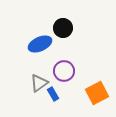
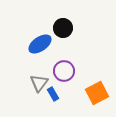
blue ellipse: rotated 10 degrees counterclockwise
gray triangle: rotated 18 degrees counterclockwise
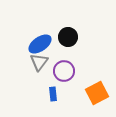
black circle: moved 5 px right, 9 px down
gray triangle: moved 21 px up
blue rectangle: rotated 24 degrees clockwise
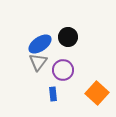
gray triangle: moved 1 px left
purple circle: moved 1 px left, 1 px up
orange square: rotated 20 degrees counterclockwise
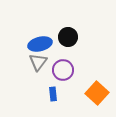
blue ellipse: rotated 20 degrees clockwise
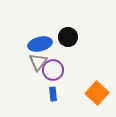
purple circle: moved 10 px left
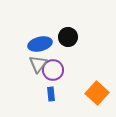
gray triangle: moved 2 px down
blue rectangle: moved 2 px left
